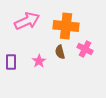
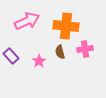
pink cross: rotated 35 degrees counterclockwise
purple rectangle: moved 6 px up; rotated 42 degrees counterclockwise
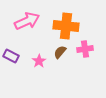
brown semicircle: rotated 56 degrees clockwise
purple rectangle: rotated 21 degrees counterclockwise
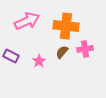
brown semicircle: moved 2 px right
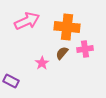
orange cross: moved 1 px right, 1 px down
brown semicircle: moved 1 px down
purple rectangle: moved 25 px down
pink star: moved 3 px right, 2 px down
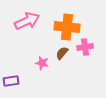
pink cross: moved 2 px up
pink star: rotated 24 degrees counterclockwise
purple rectangle: rotated 35 degrees counterclockwise
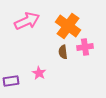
orange cross: moved 1 px right, 1 px up; rotated 30 degrees clockwise
brown semicircle: moved 1 px right, 1 px up; rotated 48 degrees counterclockwise
pink star: moved 3 px left, 10 px down; rotated 16 degrees clockwise
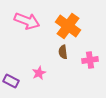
pink arrow: rotated 45 degrees clockwise
pink cross: moved 5 px right, 13 px down
pink star: rotated 16 degrees clockwise
purple rectangle: rotated 35 degrees clockwise
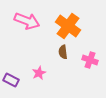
pink cross: rotated 28 degrees clockwise
purple rectangle: moved 1 px up
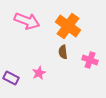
purple rectangle: moved 2 px up
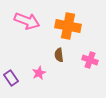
orange cross: rotated 25 degrees counterclockwise
brown semicircle: moved 4 px left, 3 px down
purple rectangle: rotated 28 degrees clockwise
